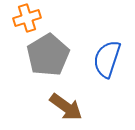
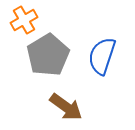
orange cross: moved 3 px left, 2 px down; rotated 12 degrees counterclockwise
blue semicircle: moved 5 px left, 3 px up
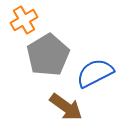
blue semicircle: moved 7 px left, 17 px down; rotated 45 degrees clockwise
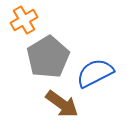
gray pentagon: moved 2 px down
brown arrow: moved 4 px left, 3 px up
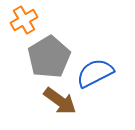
gray pentagon: moved 1 px right
brown arrow: moved 2 px left, 3 px up
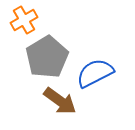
gray pentagon: moved 2 px left
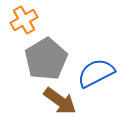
gray pentagon: moved 1 px left, 2 px down
blue semicircle: moved 1 px right
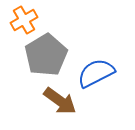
gray pentagon: moved 4 px up
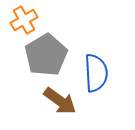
blue semicircle: rotated 114 degrees clockwise
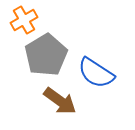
blue semicircle: rotated 126 degrees clockwise
